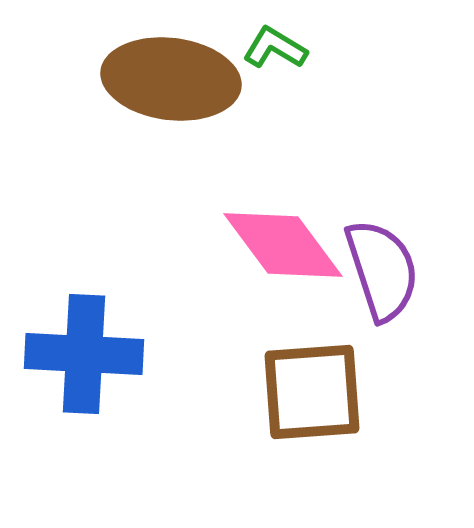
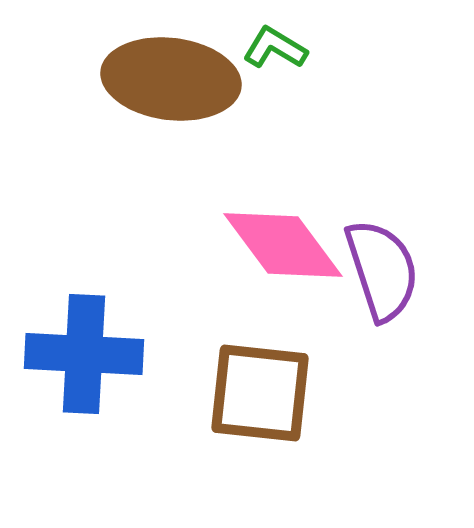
brown square: moved 52 px left, 1 px down; rotated 10 degrees clockwise
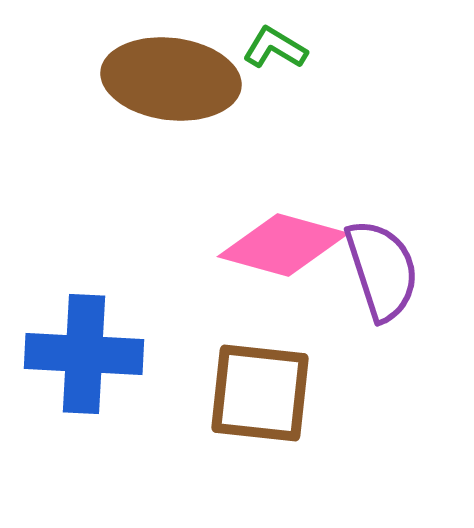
pink diamond: rotated 38 degrees counterclockwise
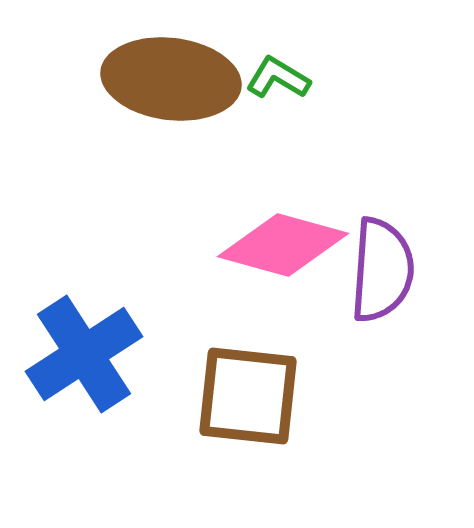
green L-shape: moved 3 px right, 30 px down
purple semicircle: rotated 22 degrees clockwise
blue cross: rotated 36 degrees counterclockwise
brown square: moved 12 px left, 3 px down
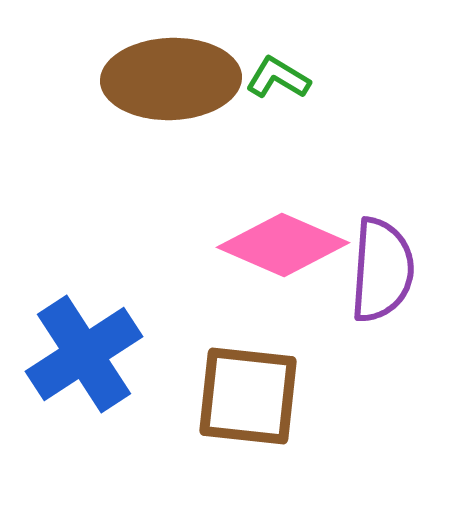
brown ellipse: rotated 9 degrees counterclockwise
pink diamond: rotated 8 degrees clockwise
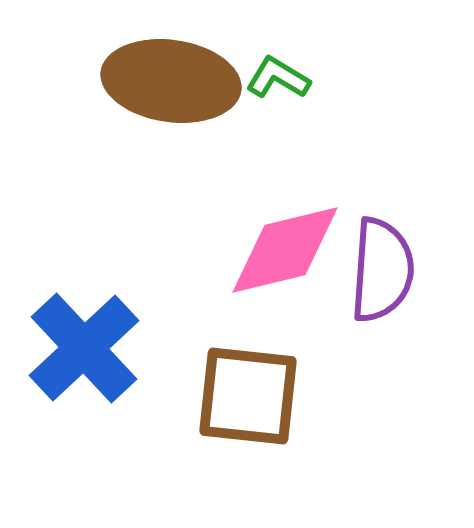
brown ellipse: moved 2 px down; rotated 10 degrees clockwise
pink diamond: moved 2 px right, 5 px down; rotated 37 degrees counterclockwise
blue cross: moved 6 px up; rotated 10 degrees counterclockwise
